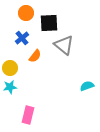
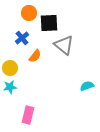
orange circle: moved 3 px right
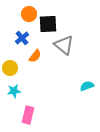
orange circle: moved 1 px down
black square: moved 1 px left, 1 px down
cyan star: moved 4 px right, 4 px down
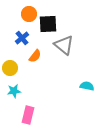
cyan semicircle: rotated 32 degrees clockwise
